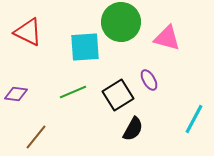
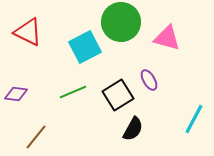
cyan square: rotated 24 degrees counterclockwise
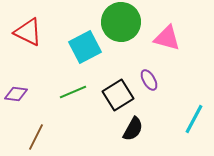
brown line: rotated 12 degrees counterclockwise
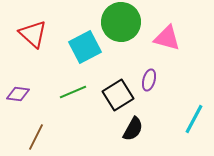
red triangle: moved 5 px right, 2 px down; rotated 16 degrees clockwise
purple ellipse: rotated 45 degrees clockwise
purple diamond: moved 2 px right
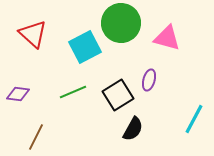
green circle: moved 1 px down
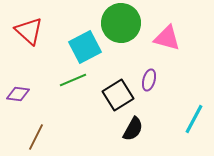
red triangle: moved 4 px left, 3 px up
green line: moved 12 px up
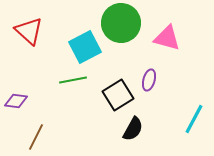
green line: rotated 12 degrees clockwise
purple diamond: moved 2 px left, 7 px down
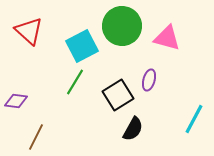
green circle: moved 1 px right, 3 px down
cyan square: moved 3 px left, 1 px up
green line: moved 2 px right, 2 px down; rotated 48 degrees counterclockwise
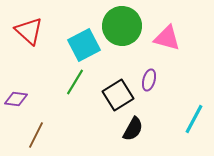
cyan square: moved 2 px right, 1 px up
purple diamond: moved 2 px up
brown line: moved 2 px up
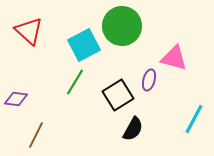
pink triangle: moved 7 px right, 20 px down
